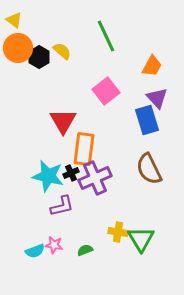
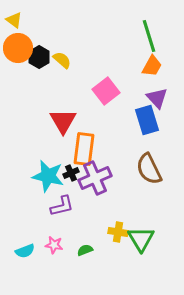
green line: moved 43 px right; rotated 8 degrees clockwise
yellow semicircle: moved 9 px down
cyan semicircle: moved 10 px left
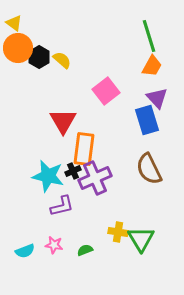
yellow triangle: moved 3 px down
black cross: moved 2 px right, 2 px up
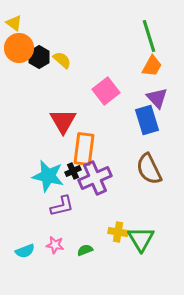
orange circle: moved 1 px right
pink star: moved 1 px right
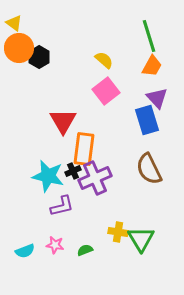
yellow semicircle: moved 42 px right
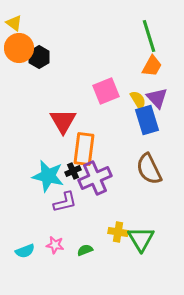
yellow semicircle: moved 34 px right, 40 px down; rotated 18 degrees clockwise
pink square: rotated 16 degrees clockwise
purple L-shape: moved 3 px right, 4 px up
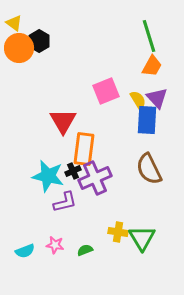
black hexagon: moved 16 px up
blue rectangle: rotated 20 degrees clockwise
green triangle: moved 1 px right, 1 px up
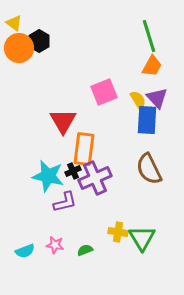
pink square: moved 2 px left, 1 px down
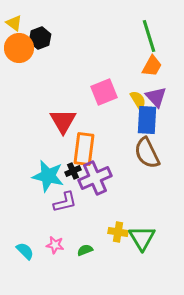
black hexagon: moved 1 px right, 3 px up; rotated 10 degrees clockwise
purple triangle: moved 1 px left, 1 px up
brown semicircle: moved 2 px left, 16 px up
cyan semicircle: rotated 114 degrees counterclockwise
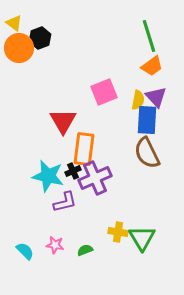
orange trapezoid: rotated 25 degrees clockwise
yellow semicircle: rotated 42 degrees clockwise
